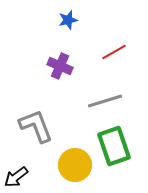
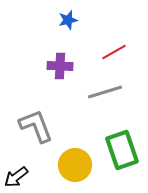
purple cross: rotated 20 degrees counterclockwise
gray line: moved 9 px up
green rectangle: moved 8 px right, 4 px down
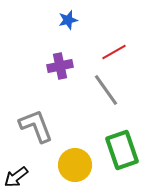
purple cross: rotated 15 degrees counterclockwise
gray line: moved 1 px right, 2 px up; rotated 72 degrees clockwise
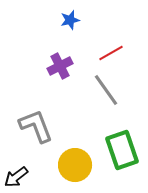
blue star: moved 2 px right
red line: moved 3 px left, 1 px down
purple cross: rotated 15 degrees counterclockwise
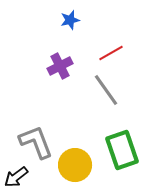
gray L-shape: moved 16 px down
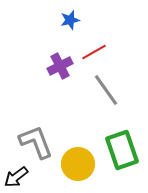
red line: moved 17 px left, 1 px up
yellow circle: moved 3 px right, 1 px up
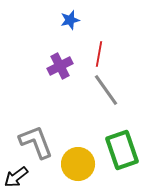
red line: moved 5 px right, 2 px down; rotated 50 degrees counterclockwise
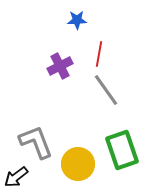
blue star: moved 7 px right; rotated 12 degrees clockwise
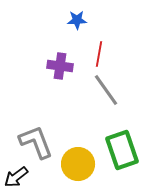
purple cross: rotated 35 degrees clockwise
